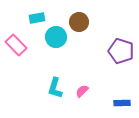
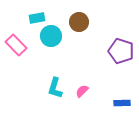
cyan circle: moved 5 px left, 1 px up
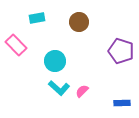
cyan circle: moved 4 px right, 25 px down
cyan L-shape: moved 4 px right; rotated 65 degrees counterclockwise
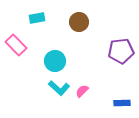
purple pentagon: rotated 25 degrees counterclockwise
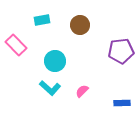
cyan rectangle: moved 5 px right, 2 px down
brown circle: moved 1 px right, 3 px down
cyan L-shape: moved 9 px left
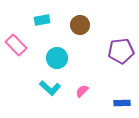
cyan circle: moved 2 px right, 3 px up
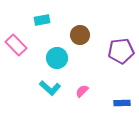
brown circle: moved 10 px down
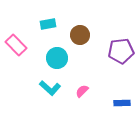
cyan rectangle: moved 6 px right, 4 px down
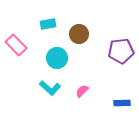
brown circle: moved 1 px left, 1 px up
